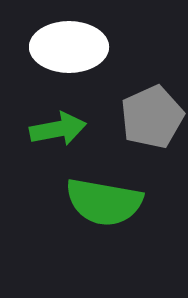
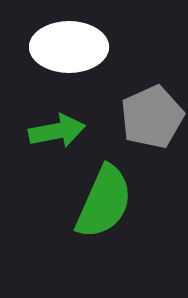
green arrow: moved 1 px left, 2 px down
green semicircle: rotated 76 degrees counterclockwise
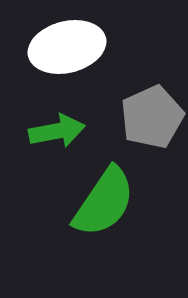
white ellipse: moved 2 px left; rotated 14 degrees counterclockwise
green semicircle: rotated 10 degrees clockwise
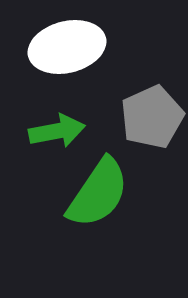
green semicircle: moved 6 px left, 9 px up
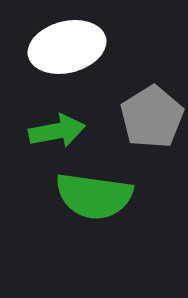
gray pentagon: rotated 8 degrees counterclockwise
green semicircle: moved 4 px left, 3 px down; rotated 64 degrees clockwise
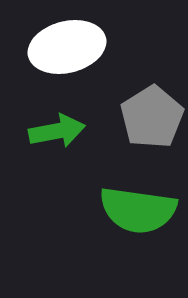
green semicircle: moved 44 px right, 14 px down
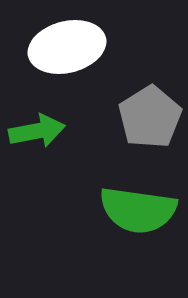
gray pentagon: moved 2 px left
green arrow: moved 20 px left
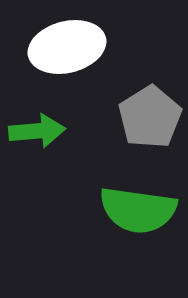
green arrow: rotated 6 degrees clockwise
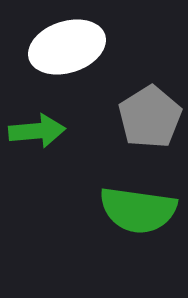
white ellipse: rotated 4 degrees counterclockwise
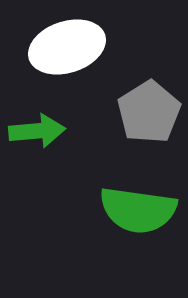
gray pentagon: moved 1 px left, 5 px up
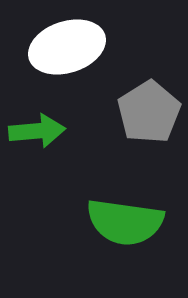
green semicircle: moved 13 px left, 12 px down
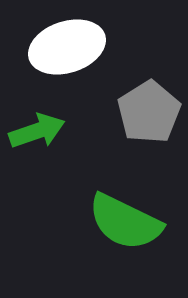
green arrow: rotated 14 degrees counterclockwise
green semicircle: rotated 18 degrees clockwise
